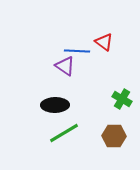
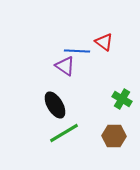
black ellipse: rotated 60 degrees clockwise
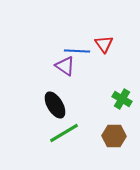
red triangle: moved 2 px down; rotated 18 degrees clockwise
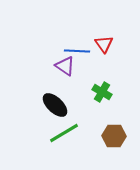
green cross: moved 20 px left, 7 px up
black ellipse: rotated 16 degrees counterclockwise
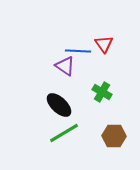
blue line: moved 1 px right
black ellipse: moved 4 px right
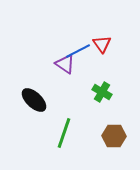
red triangle: moved 2 px left
blue line: rotated 30 degrees counterclockwise
purple triangle: moved 2 px up
black ellipse: moved 25 px left, 5 px up
green line: rotated 40 degrees counterclockwise
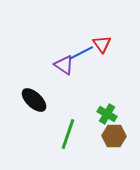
blue line: moved 3 px right, 2 px down
purple triangle: moved 1 px left, 1 px down
green cross: moved 5 px right, 22 px down
green line: moved 4 px right, 1 px down
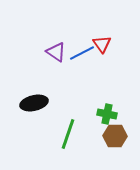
blue line: moved 1 px right
purple triangle: moved 8 px left, 13 px up
black ellipse: moved 3 px down; rotated 56 degrees counterclockwise
green cross: rotated 18 degrees counterclockwise
brown hexagon: moved 1 px right
